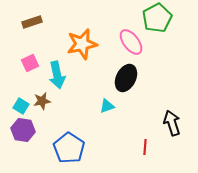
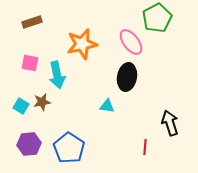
pink square: rotated 36 degrees clockwise
black ellipse: moved 1 px right, 1 px up; rotated 16 degrees counterclockwise
brown star: moved 1 px down
cyan triangle: rotated 28 degrees clockwise
black arrow: moved 2 px left
purple hexagon: moved 6 px right, 14 px down; rotated 15 degrees counterclockwise
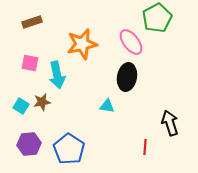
blue pentagon: moved 1 px down
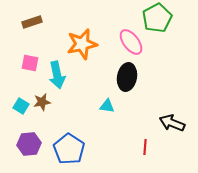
black arrow: moved 2 px right; rotated 50 degrees counterclockwise
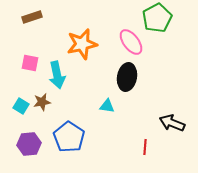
brown rectangle: moved 5 px up
blue pentagon: moved 12 px up
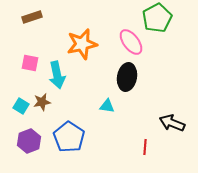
purple hexagon: moved 3 px up; rotated 15 degrees counterclockwise
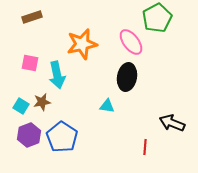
blue pentagon: moved 7 px left
purple hexagon: moved 6 px up
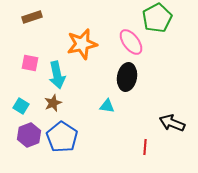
brown star: moved 11 px right, 1 px down; rotated 12 degrees counterclockwise
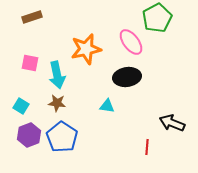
orange star: moved 4 px right, 5 px down
black ellipse: rotated 72 degrees clockwise
brown star: moved 4 px right; rotated 30 degrees clockwise
red line: moved 2 px right
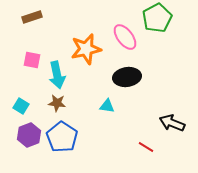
pink ellipse: moved 6 px left, 5 px up
pink square: moved 2 px right, 3 px up
red line: moved 1 px left; rotated 63 degrees counterclockwise
